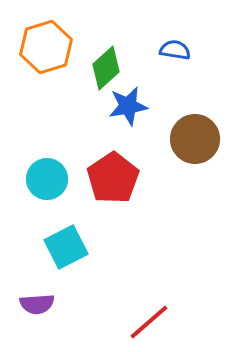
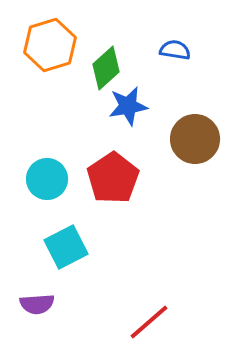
orange hexagon: moved 4 px right, 2 px up
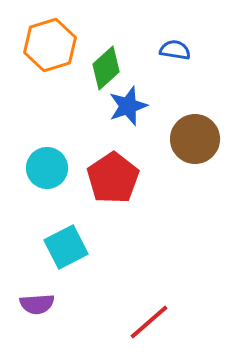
blue star: rotated 9 degrees counterclockwise
cyan circle: moved 11 px up
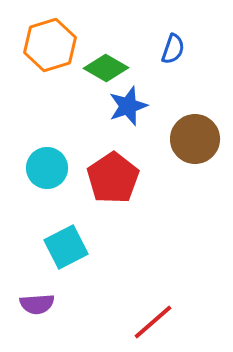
blue semicircle: moved 2 px left, 1 px up; rotated 100 degrees clockwise
green diamond: rotated 72 degrees clockwise
red line: moved 4 px right
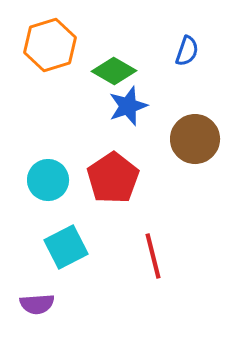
blue semicircle: moved 14 px right, 2 px down
green diamond: moved 8 px right, 3 px down
cyan circle: moved 1 px right, 12 px down
red line: moved 66 px up; rotated 63 degrees counterclockwise
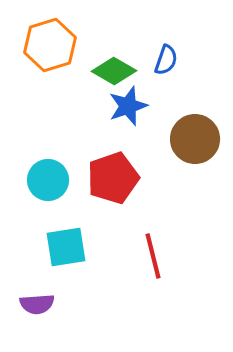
blue semicircle: moved 21 px left, 9 px down
red pentagon: rotated 15 degrees clockwise
cyan square: rotated 18 degrees clockwise
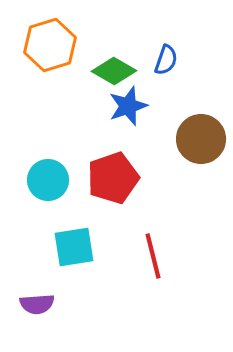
brown circle: moved 6 px right
cyan square: moved 8 px right
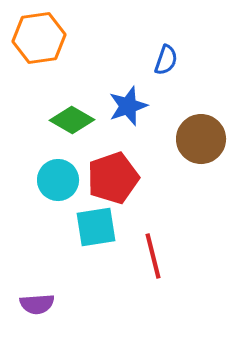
orange hexagon: moved 11 px left, 7 px up; rotated 9 degrees clockwise
green diamond: moved 42 px left, 49 px down
cyan circle: moved 10 px right
cyan square: moved 22 px right, 20 px up
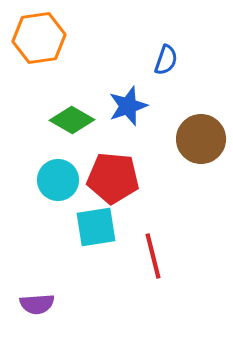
red pentagon: rotated 24 degrees clockwise
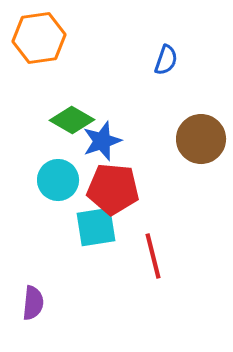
blue star: moved 26 px left, 35 px down
red pentagon: moved 11 px down
purple semicircle: moved 4 px left, 1 px up; rotated 80 degrees counterclockwise
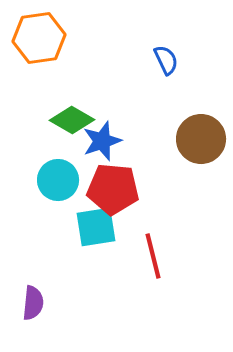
blue semicircle: rotated 44 degrees counterclockwise
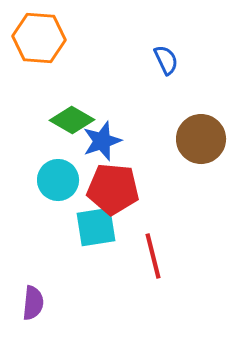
orange hexagon: rotated 12 degrees clockwise
